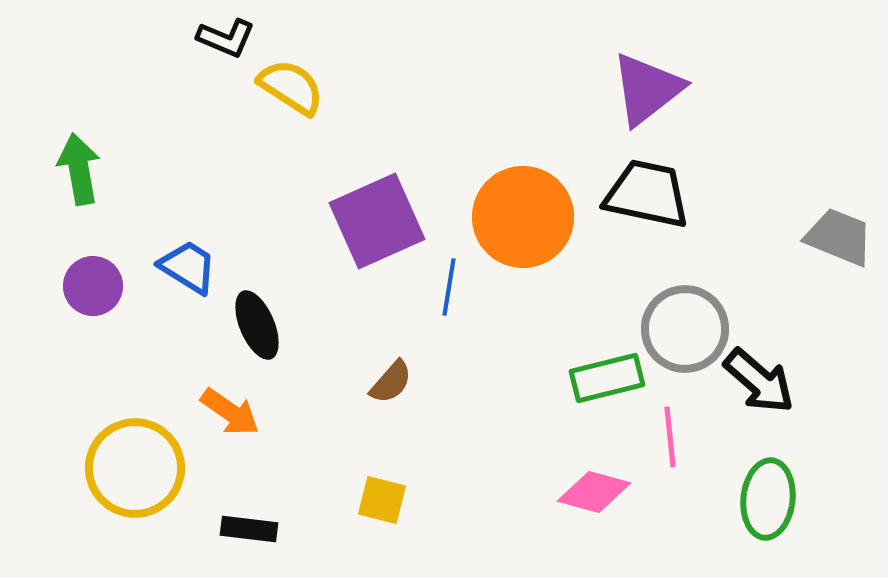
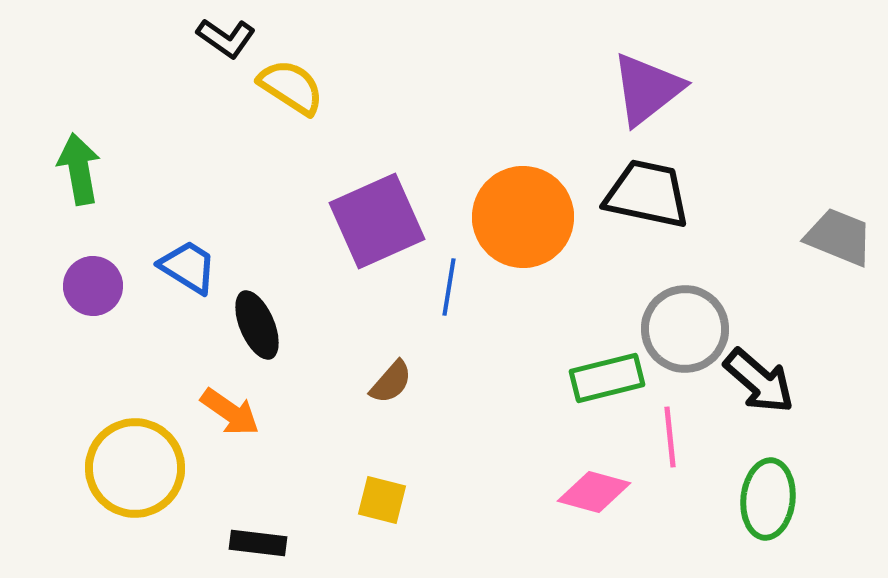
black L-shape: rotated 12 degrees clockwise
black rectangle: moved 9 px right, 14 px down
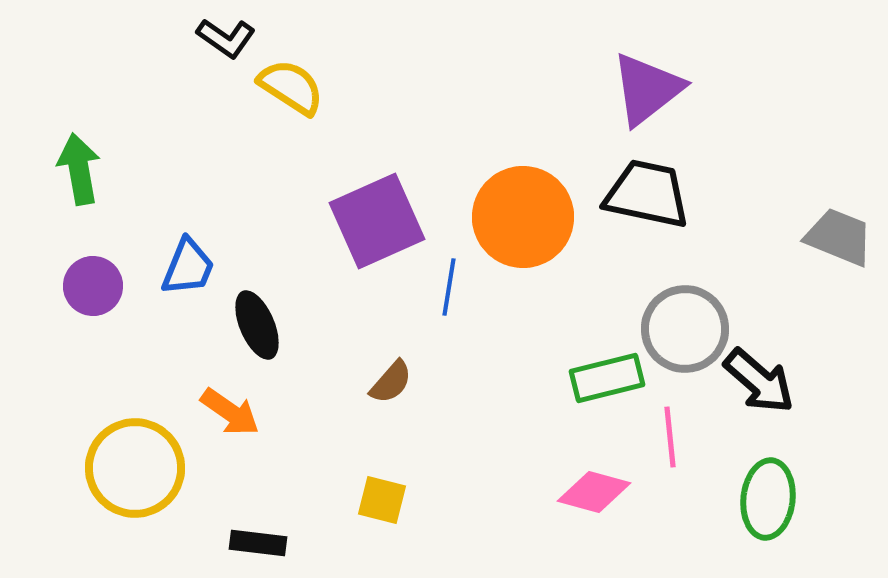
blue trapezoid: rotated 80 degrees clockwise
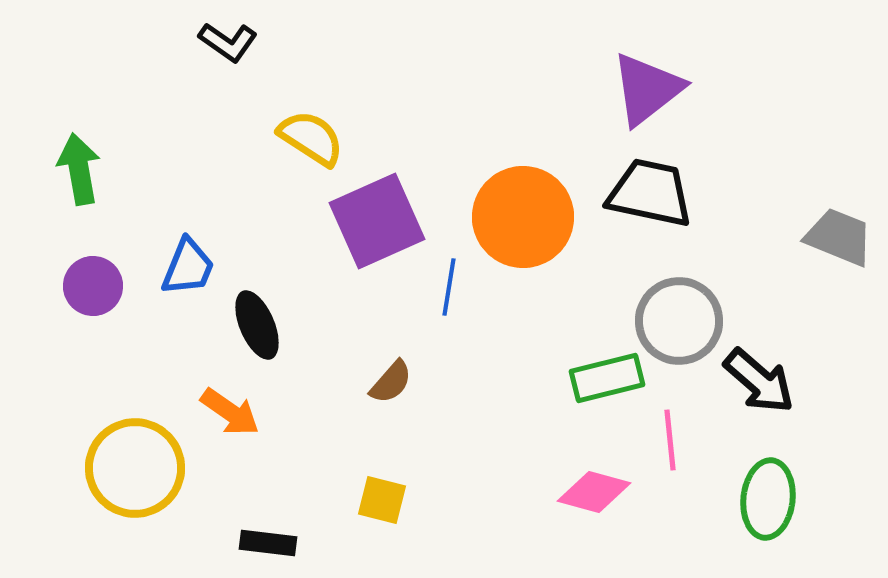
black L-shape: moved 2 px right, 4 px down
yellow semicircle: moved 20 px right, 51 px down
black trapezoid: moved 3 px right, 1 px up
gray circle: moved 6 px left, 8 px up
pink line: moved 3 px down
black rectangle: moved 10 px right
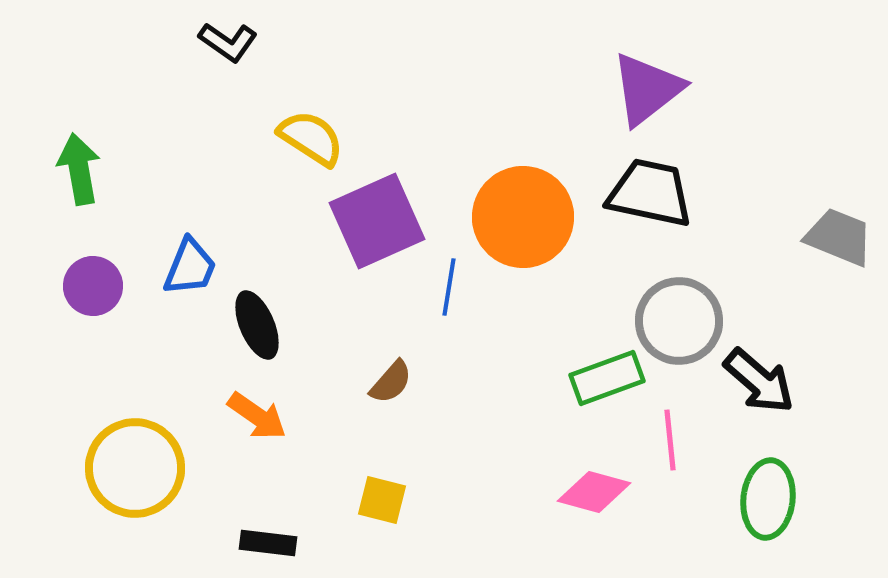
blue trapezoid: moved 2 px right
green rectangle: rotated 6 degrees counterclockwise
orange arrow: moved 27 px right, 4 px down
